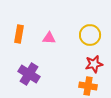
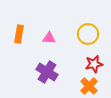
yellow circle: moved 2 px left, 1 px up
purple cross: moved 18 px right, 2 px up
orange cross: moved 1 px right; rotated 36 degrees clockwise
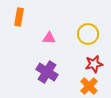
orange rectangle: moved 17 px up
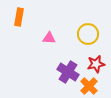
red star: moved 2 px right
purple cross: moved 21 px right
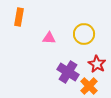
yellow circle: moved 4 px left
red star: moved 1 px right; rotated 30 degrees counterclockwise
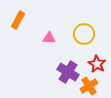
orange rectangle: moved 1 px left, 3 px down; rotated 18 degrees clockwise
orange cross: rotated 12 degrees clockwise
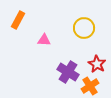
yellow circle: moved 6 px up
pink triangle: moved 5 px left, 2 px down
orange cross: moved 1 px right
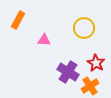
red star: moved 1 px left, 1 px up
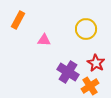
yellow circle: moved 2 px right, 1 px down
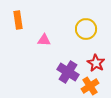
orange rectangle: rotated 36 degrees counterclockwise
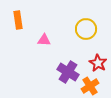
red star: moved 2 px right
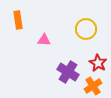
orange cross: moved 3 px right
